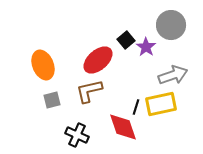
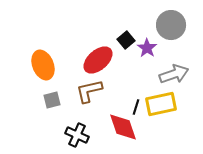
purple star: moved 1 px right, 1 px down
gray arrow: moved 1 px right, 1 px up
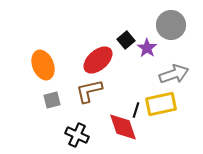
black line: moved 3 px down
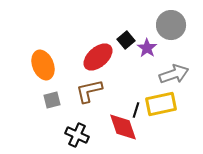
red ellipse: moved 3 px up
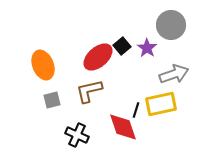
black square: moved 4 px left, 6 px down
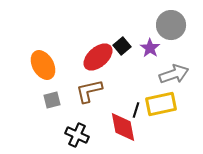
purple star: moved 3 px right
orange ellipse: rotated 8 degrees counterclockwise
red diamond: rotated 8 degrees clockwise
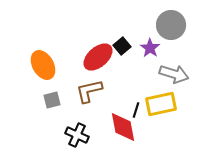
gray arrow: rotated 36 degrees clockwise
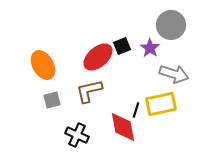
black square: rotated 18 degrees clockwise
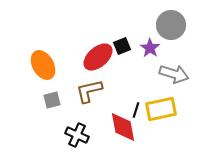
yellow rectangle: moved 5 px down
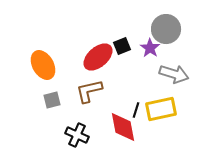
gray circle: moved 5 px left, 4 px down
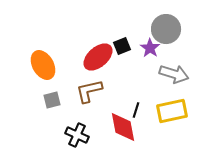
yellow rectangle: moved 11 px right, 2 px down
